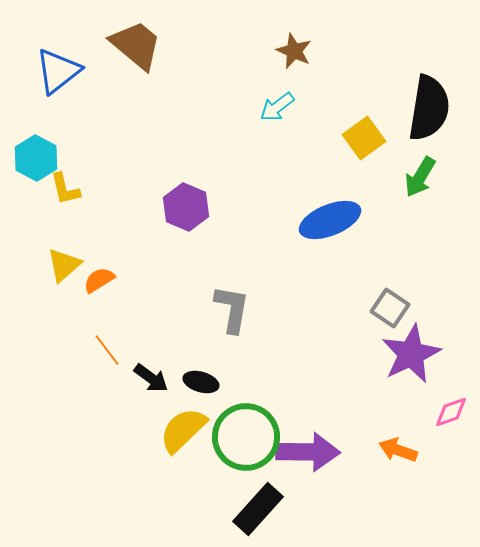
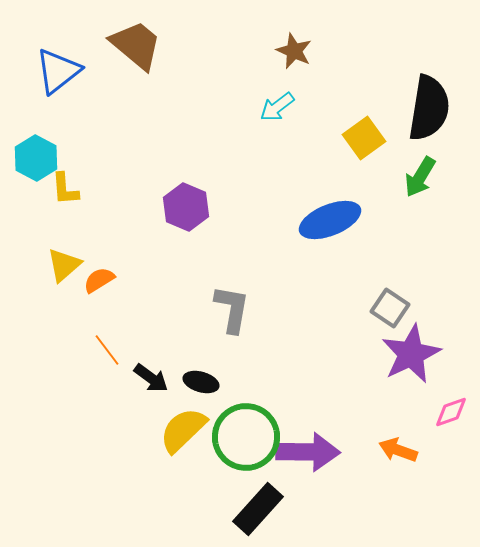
yellow L-shape: rotated 9 degrees clockwise
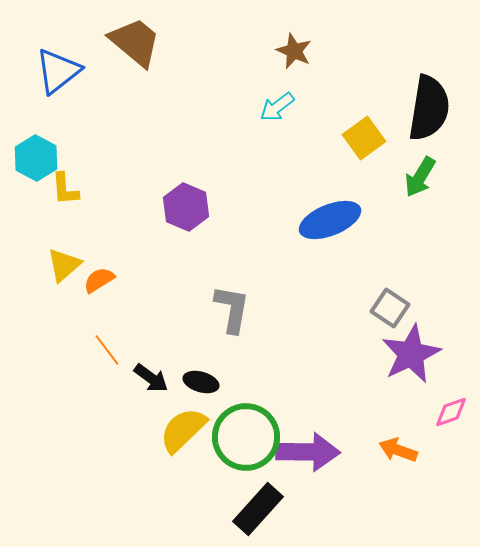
brown trapezoid: moved 1 px left, 3 px up
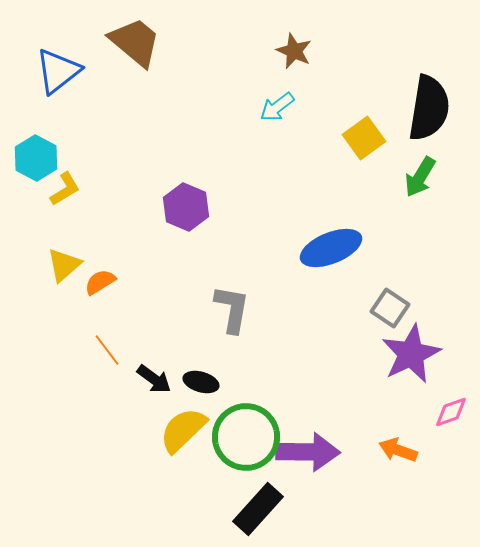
yellow L-shape: rotated 117 degrees counterclockwise
blue ellipse: moved 1 px right, 28 px down
orange semicircle: moved 1 px right, 2 px down
black arrow: moved 3 px right, 1 px down
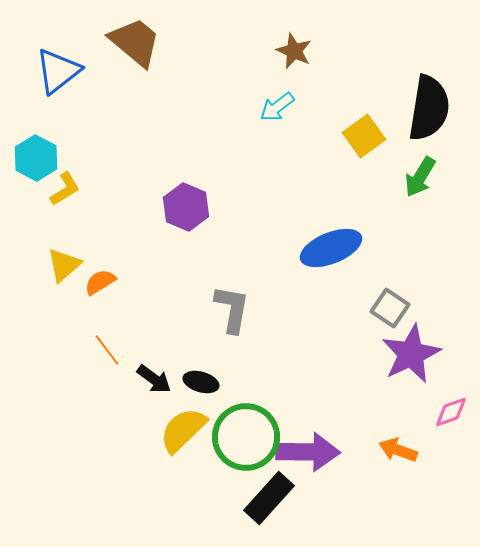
yellow square: moved 2 px up
black rectangle: moved 11 px right, 11 px up
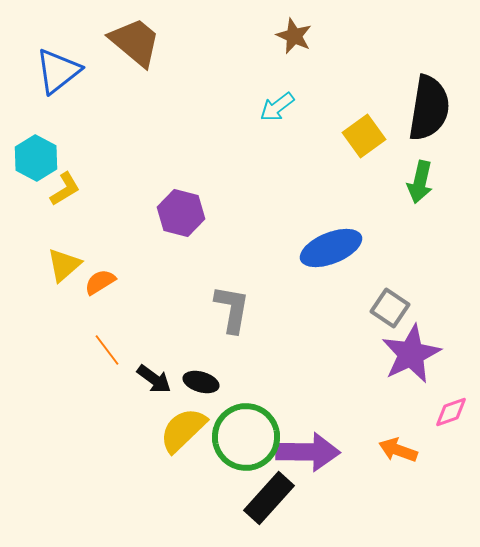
brown star: moved 15 px up
green arrow: moved 5 px down; rotated 18 degrees counterclockwise
purple hexagon: moved 5 px left, 6 px down; rotated 9 degrees counterclockwise
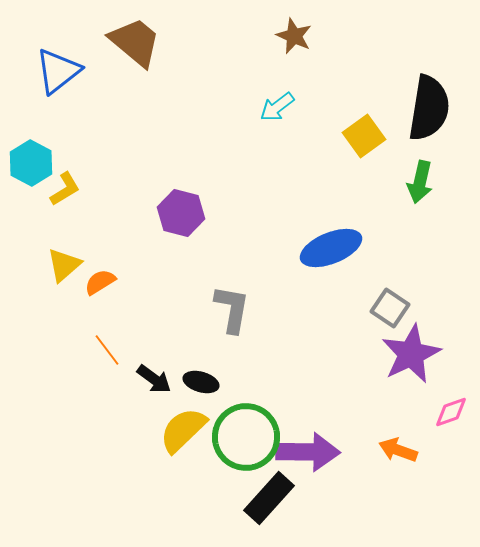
cyan hexagon: moved 5 px left, 5 px down
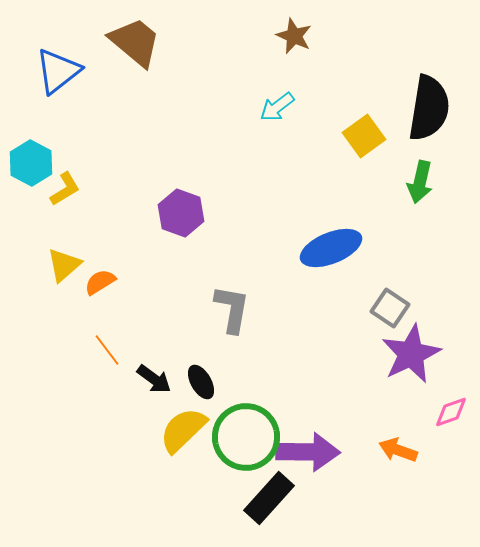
purple hexagon: rotated 6 degrees clockwise
black ellipse: rotated 44 degrees clockwise
